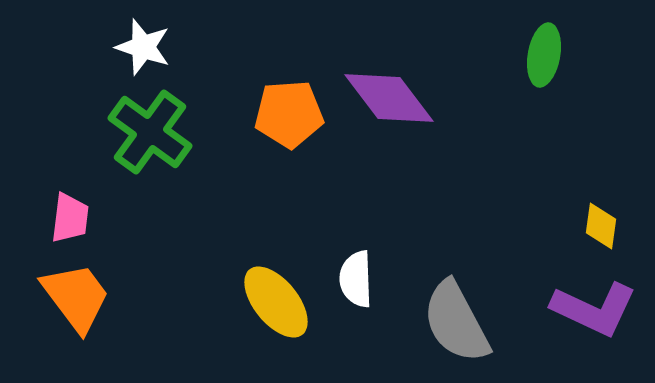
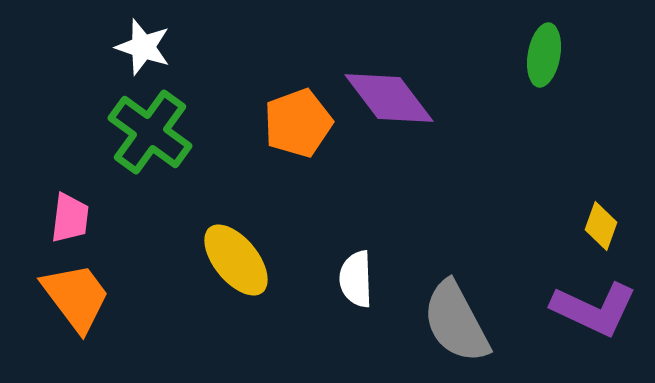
orange pentagon: moved 9 px right, 9 px down; rotated 16 degrees counterclockwise
yellow diamond: rotated 12 degrees clockwise
yellow ellipse: moved 40 px left, 42 px up
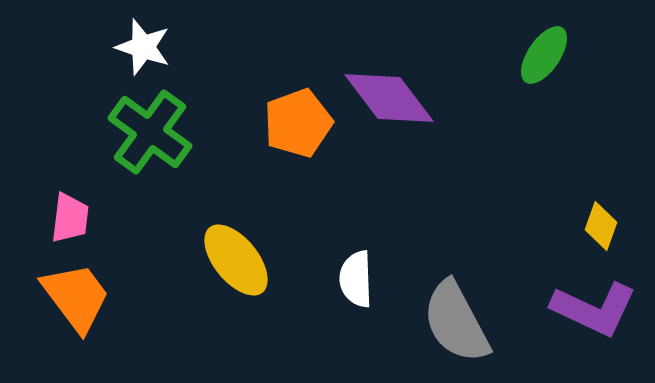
green ellipse: rotated 24 degrees clockwise
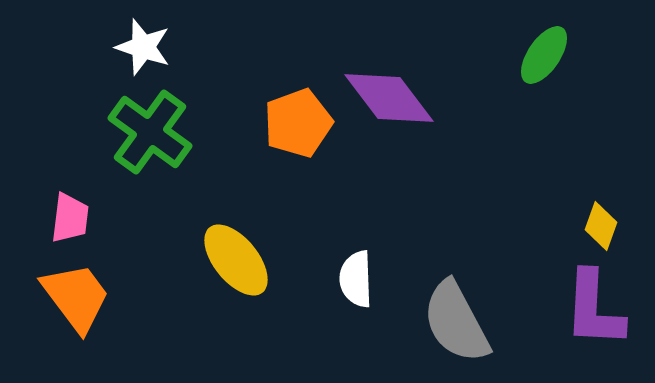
purple L-shape: rotated 68 degrees clockwise
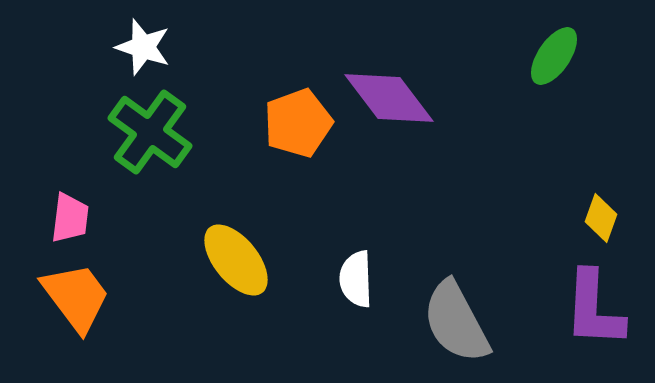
green ellipse: moved 10 px right, 1 px down
yellow diamond: moved 8 px up
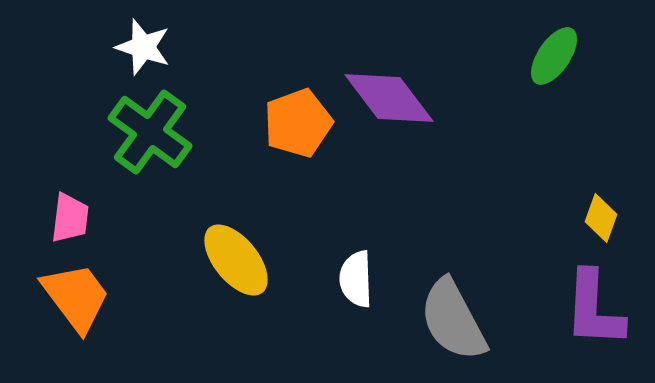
gray semicircle: moved 3 px left, 2 px up
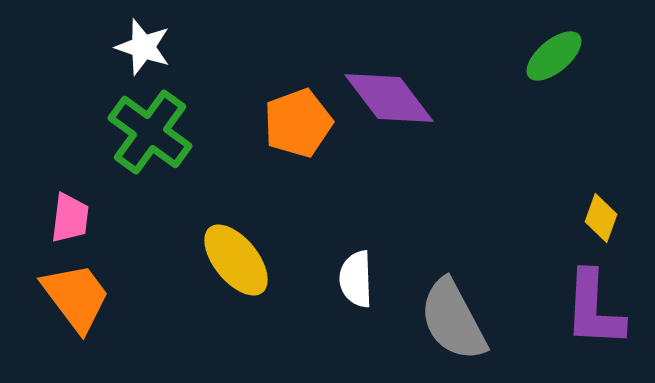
green ellipse: rotated 16 degrees clockwise
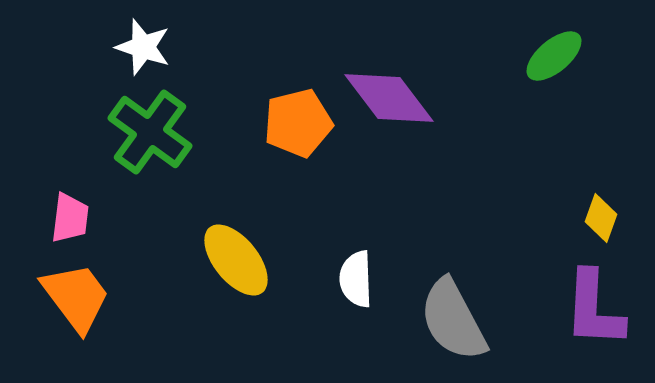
orange pentagon: rotated 6 degrees clockwise
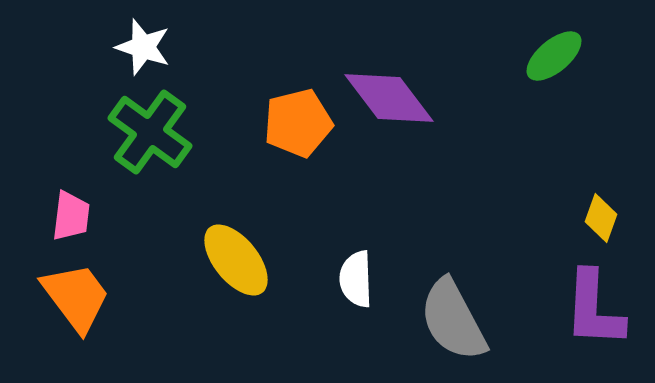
pink trapezoid: moved 1 px right, 2 px up
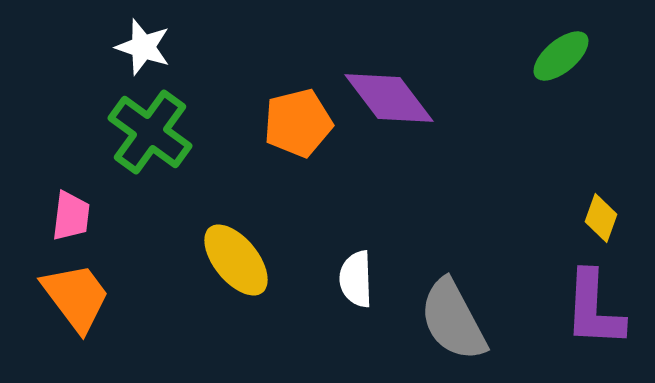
green ellipse: moved 7 px right
